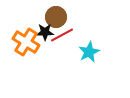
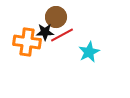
orange cross: moved 1 px right; rotated 24 degrees counterclockwise
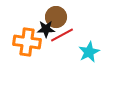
black star: moved 1 px right, 3 px up
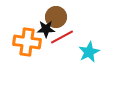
red line: moved 2 px down
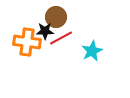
black star: moved 1 px left, 2 px down
red line: moved 1 px left, 1 px down
cyan star: moved 3 px right, 1 px up
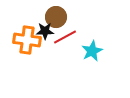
red line: moved 4 px right, 1 px up
orange cross: moved 2 px up
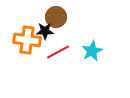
red line: moved 7 px left, 15 px down
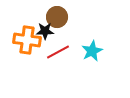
brown circle: moved 1 px right
